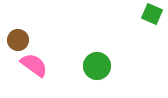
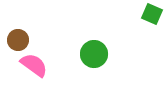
green circle: moved 3 px left, 12 px up
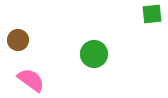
green square: rotated 30 degrees counterclockwise
pink semicircle: moved 3 px left, 15 px down
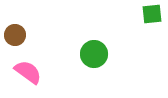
brown circle: moved 3 px left, 5 px up
pink semicircle: moved 3 px left, 8 px up
